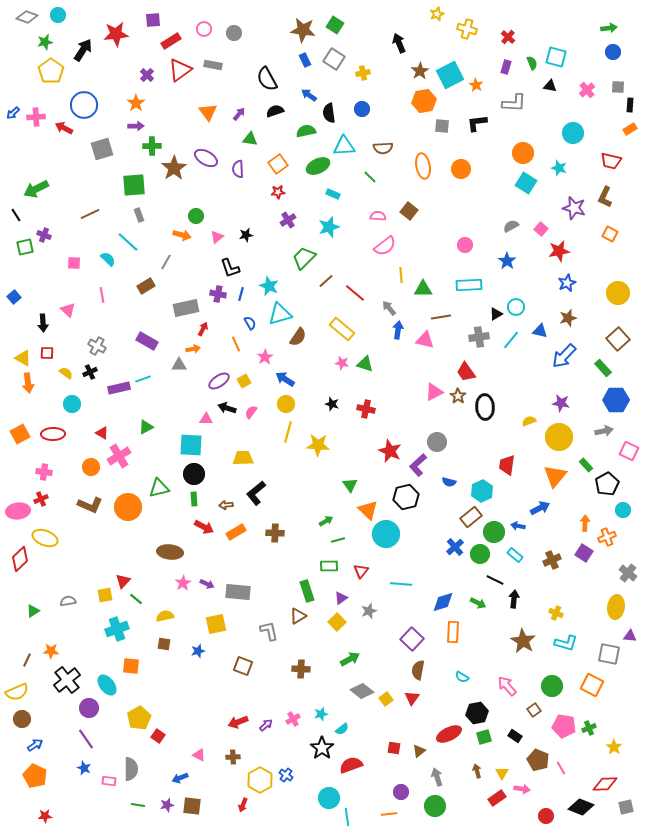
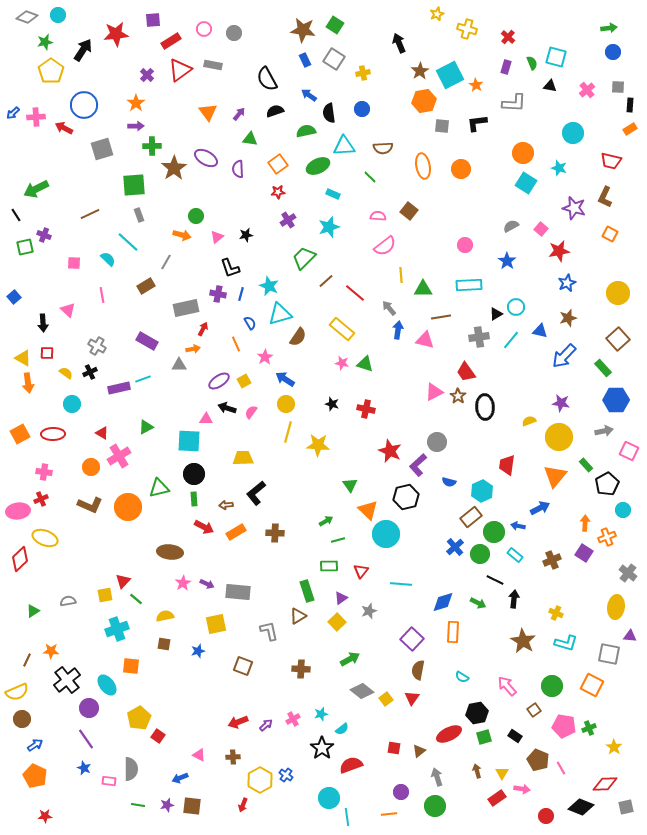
cyan square at (191, 445): moved 2 px left, 4 px up
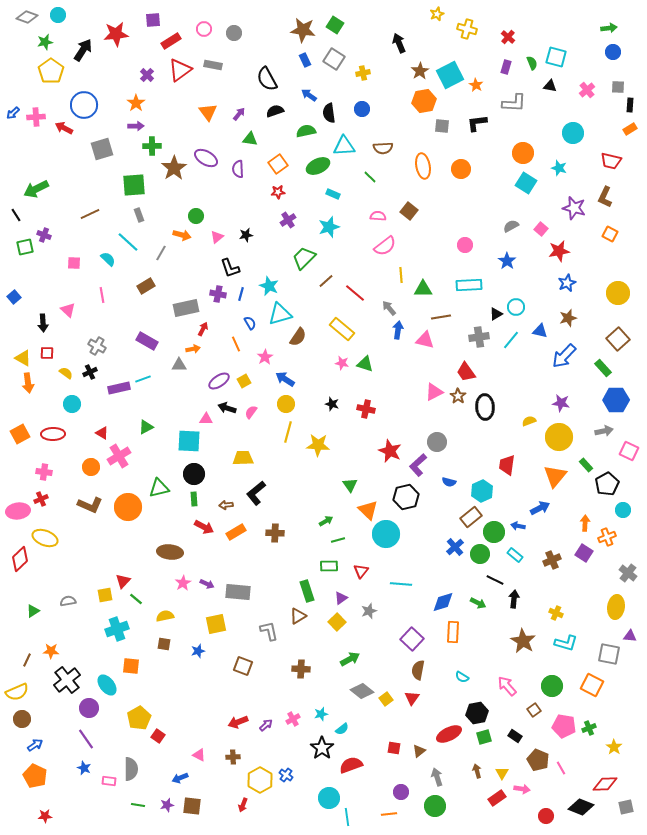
gray line at (166, 262): moved 5 px left, 9 px up
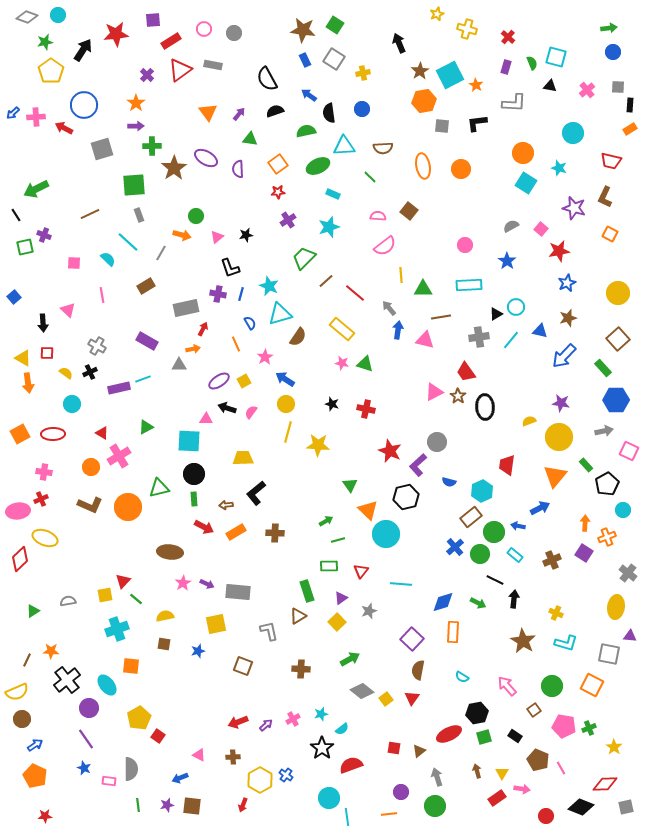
green line at (138, 805): rotated 72 degrees clockwise
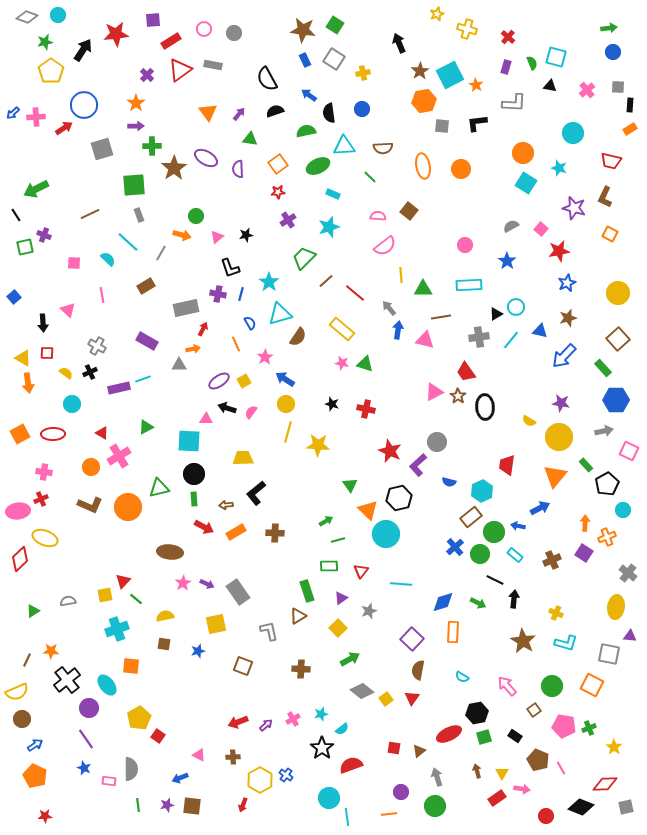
red arrow at (64, 128): rotated 120 degrees clockwise
cyan star at (269, 286): moved 4 px up; rotated 12 degrees clockwise
yellow semicircle at (529, 421): rotated 128 degrees counterclockwise
black hexagon at (406, 497): moved 7 px left, 1 px down
gray rectangle at (238, 592): rotated 50 degrees clockwise
yellow square at (337, 622): moved 1 px right, 6 px down
